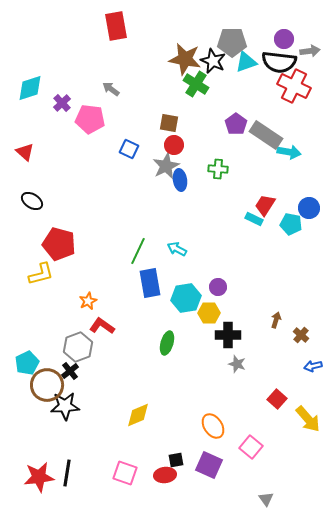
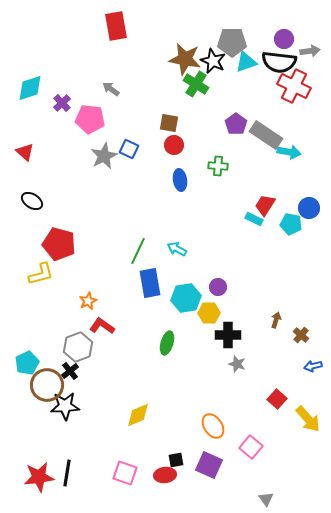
gray star at (166, 166): moved 62 px left, 10 px up
green cross at (218, 169): moved 3 px up
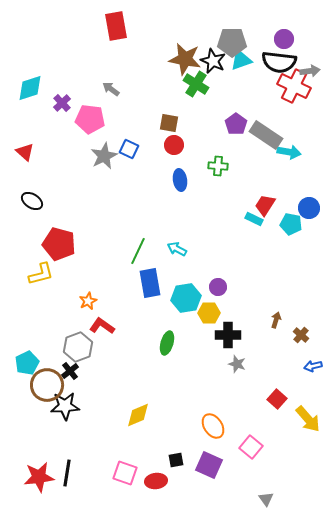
gray arrow at (310, 51): moved 20 px down
cyan triangle at (246, 62): moved 5 px left, 2 px up
red ellipse at (165, 475): moved 9 px left, 6 px down
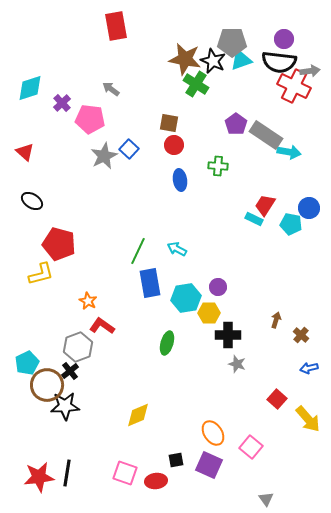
blue square at (129, 149): rotated 18 degrees clockwise
orange star at (88, 301): rotated 18 degrees counterclockwise
blue arrow at (313, 366): moved 4 px left, 2 px down
orange ellipse at (213, 426): moved 7 px down
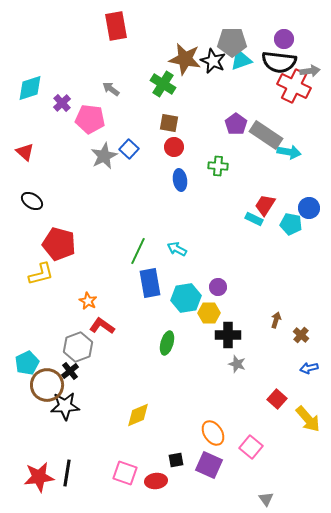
green cross at (196, 84): moved 33 px left
red circle at (174, 145): moved 2 px down
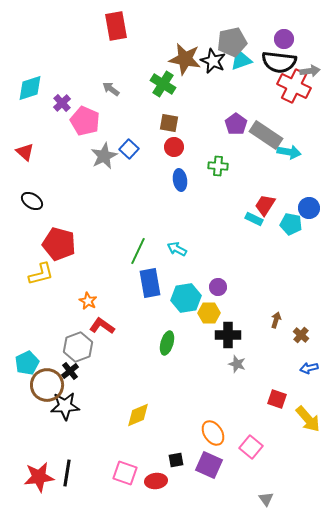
gray pentagon at (232, 42): rotated 12 degrees counterclockwise
pink pentagon at (90, 119): moved 5 px left, 2 px down; rotated 16 degrees clockwise
red square at (277, 399): rotated 24 degrees counterclockwise
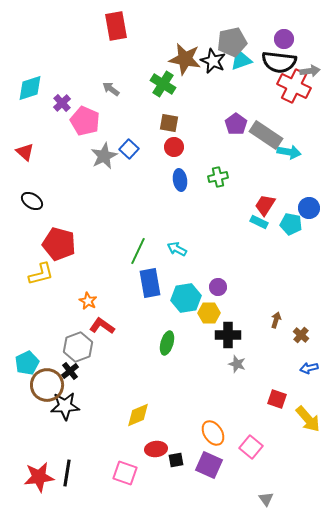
green cross at (218, 166): moved 11 px down; rotated 18 degrees counterclockwise
cyan rectangle at (254, 219): moved 5 px right, 3 px down
red ellipse at (156, 481): moved 32 px up
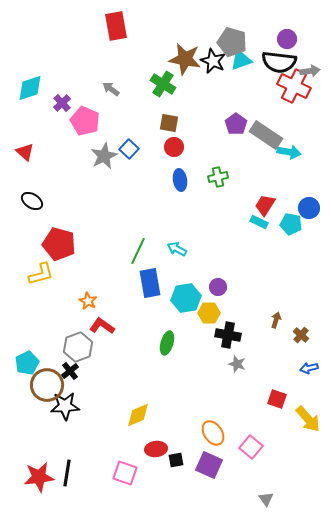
purple circle at (284, 39): moved 3 px right
gray pentagon at (232, 42): rotated 28 degrees clockwise
black cross at (228, 335): rotated 10 degrees clockwise
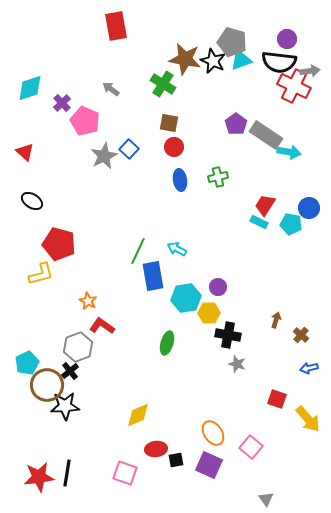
blue rectangle at (150, 283): moved 3 px right, 7 px up
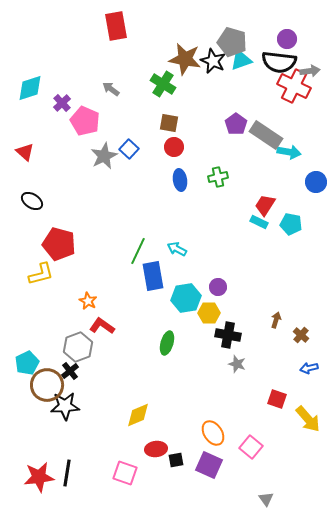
blue circle at (309, 208): moved 7 px right, 26 px up
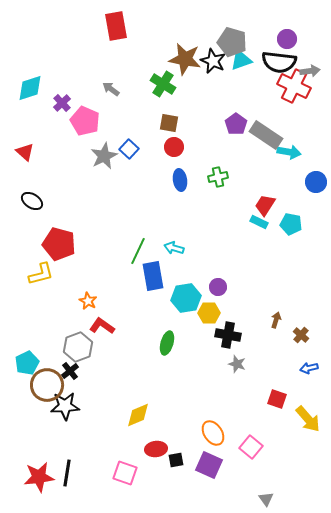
cyan arrow at (177, 249): moved 3 px left, 1 px up; rotated 12 degrees counterclockwise
